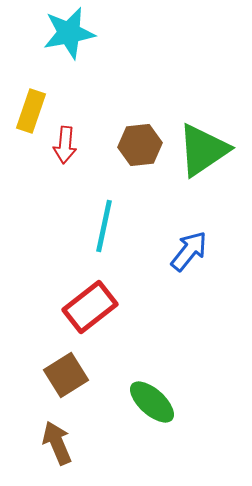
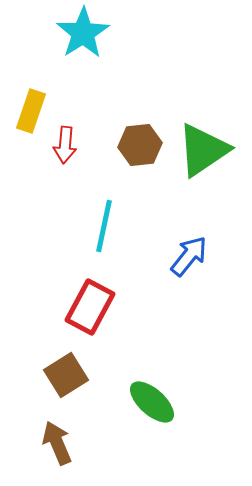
cyan star: moved 14 px right; rotated 22 degrees counterclockwise
blue arrow: moved 5 px down
red rectangle: rotated 24 degrees counterclockwise
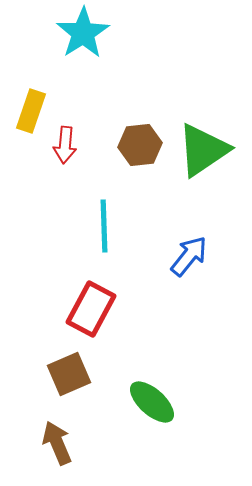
cyan line: rotated 14 degrees counterclockwise
red rectangle: moved 1 px right, 2 px down
brown square: moved 3 px right, 1 px up; rotated 9 degrees clockwise
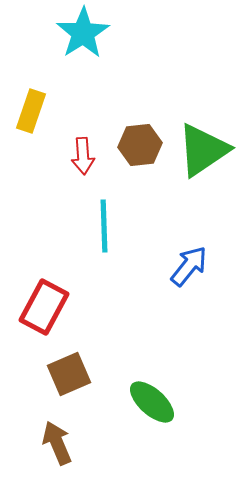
red arrow: moved 18 px right, 11 px down; rotated 9 degrees counterclockwise
blue arrow: moved 10 px down
red rectangle: moved 47 px left, 2 px up
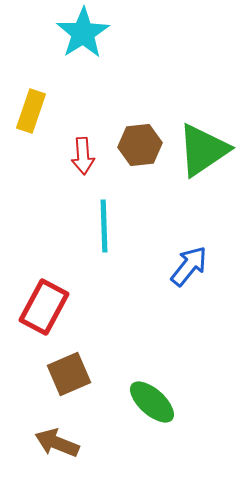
brown arrow: rotated 45 degrees counterclockwise
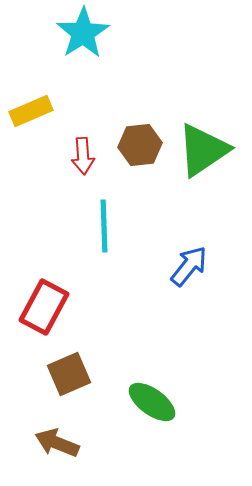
yellow rectangle: rotated 48 degrees clockwise
green ellipse: rotated 6 degrees counterclockwise
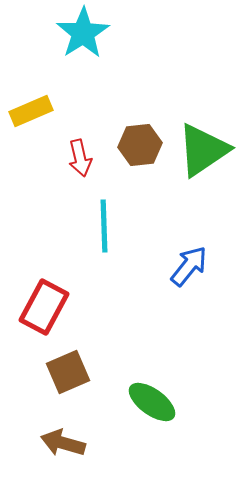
red arrow: moved 3 px left, 2 px down; rotated 9 degrees counterclockwise
brown square: moved 1 px left, 2 px up
brown arrow: moved 6 px right; rotated 6 degrees counterclockwise
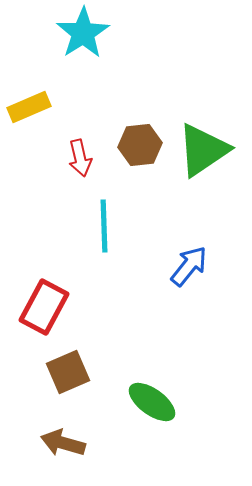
yellow rectangle: moved 2 px left, 4 px up
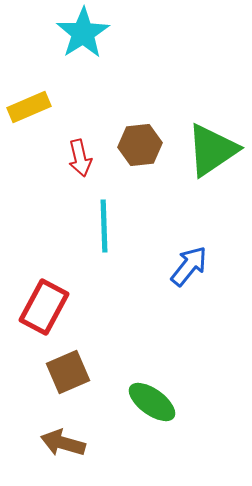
green triangle: moved 9 px right
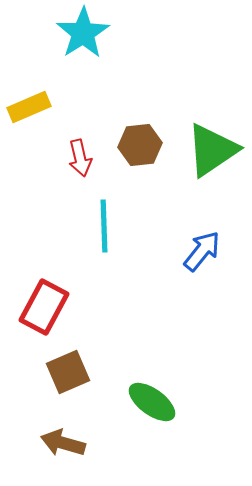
blue arrow: moved 13 px right, 15 px up
